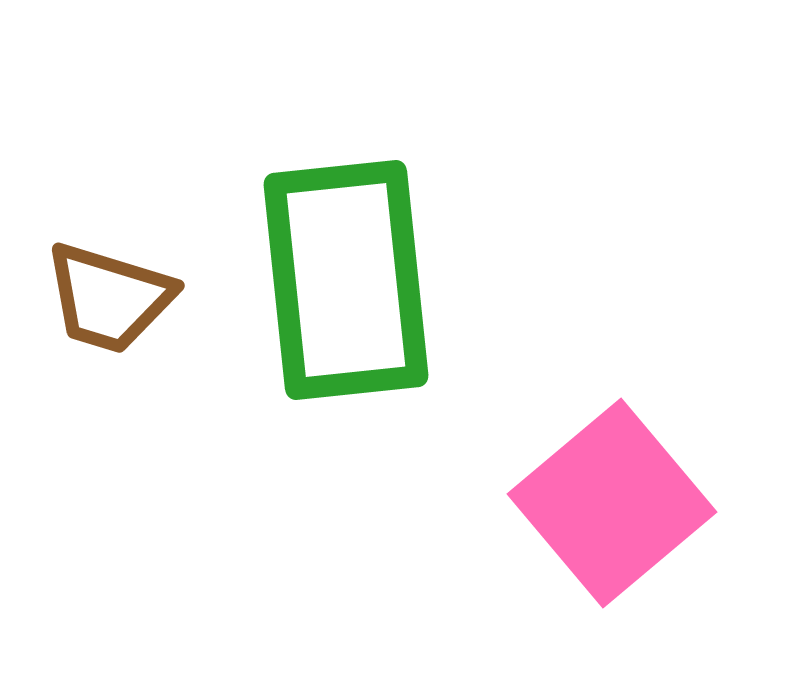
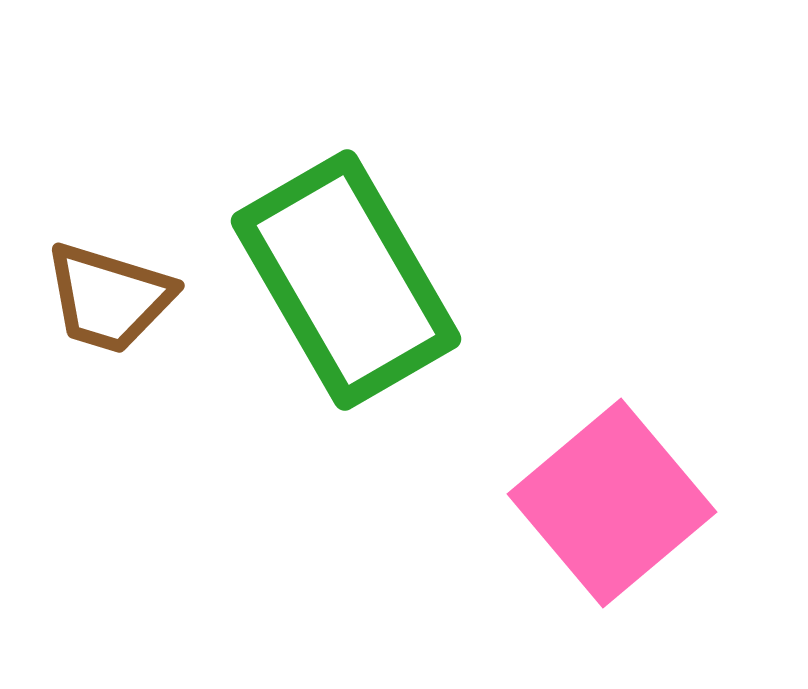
green rectangle: rotated 24 degrees counterclockwise
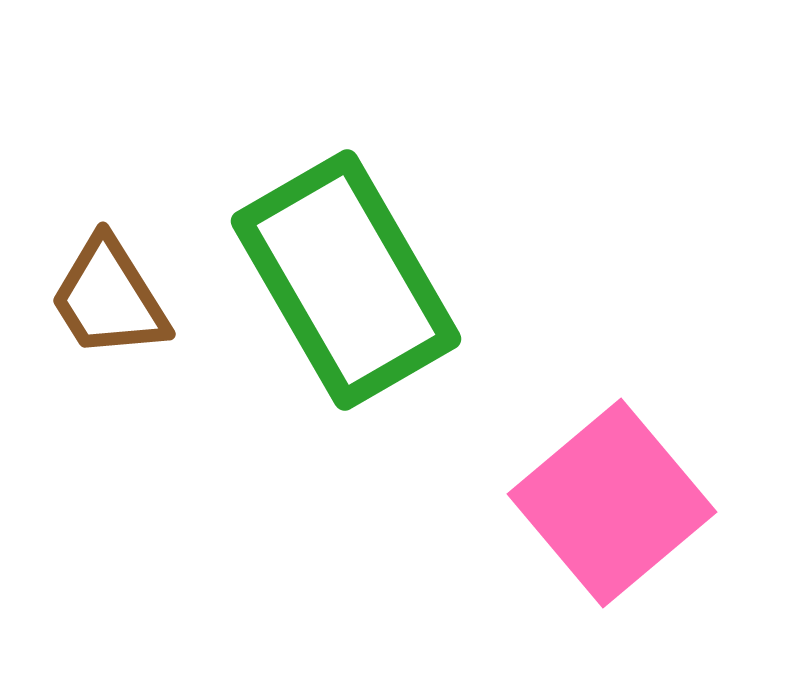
brown trapezoid: rotated 41 degrees clockwise
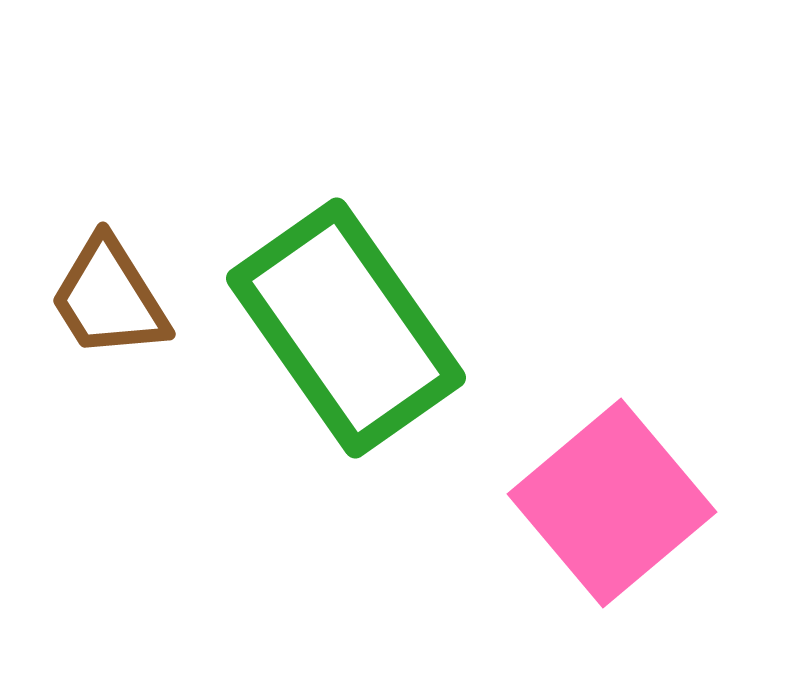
green rectangle: moved 48 px down; rotated 5 degrees counterclockwise
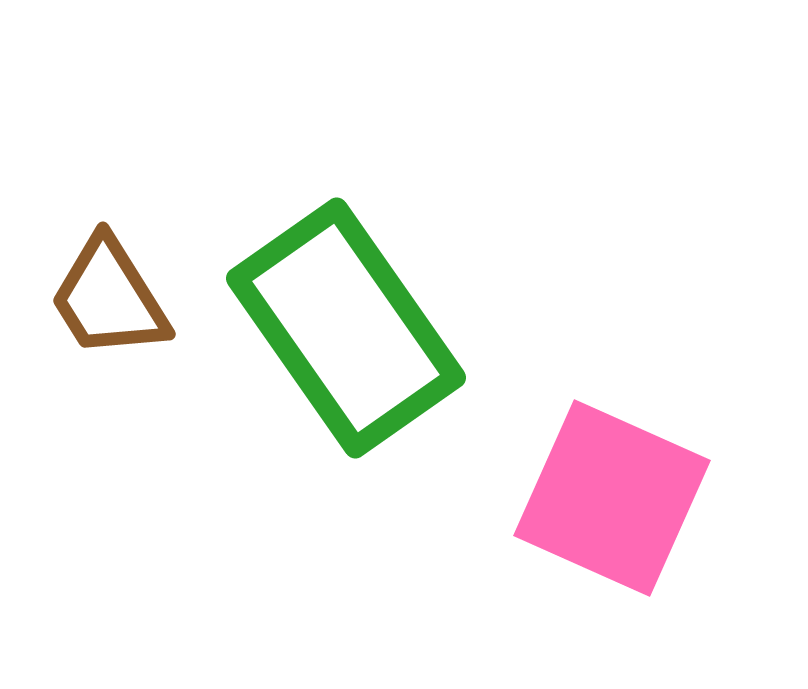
pink square: moved 5 px up; rotated 26 degrees counterclockwise
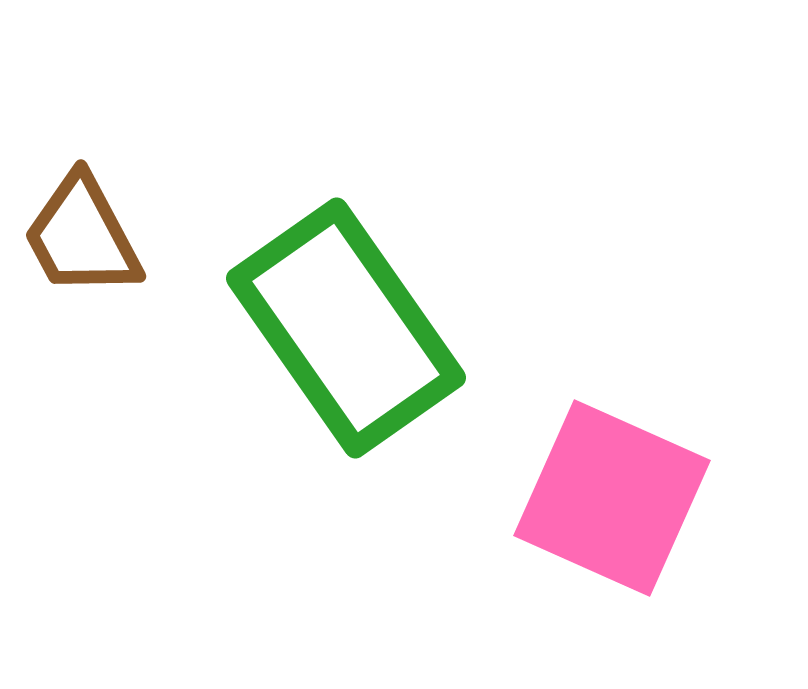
brown trapezoid: moved 27 px left, 62 px up; rotated 4 degrees clockwise
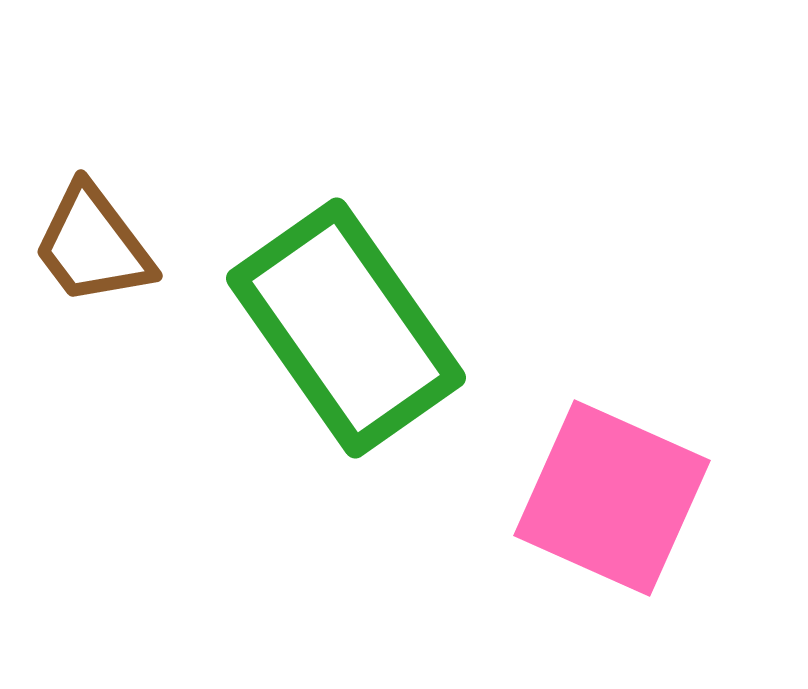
brown trapezoid: moved 11 px right, 9 px down; rotated 9 degrees counterclockwise
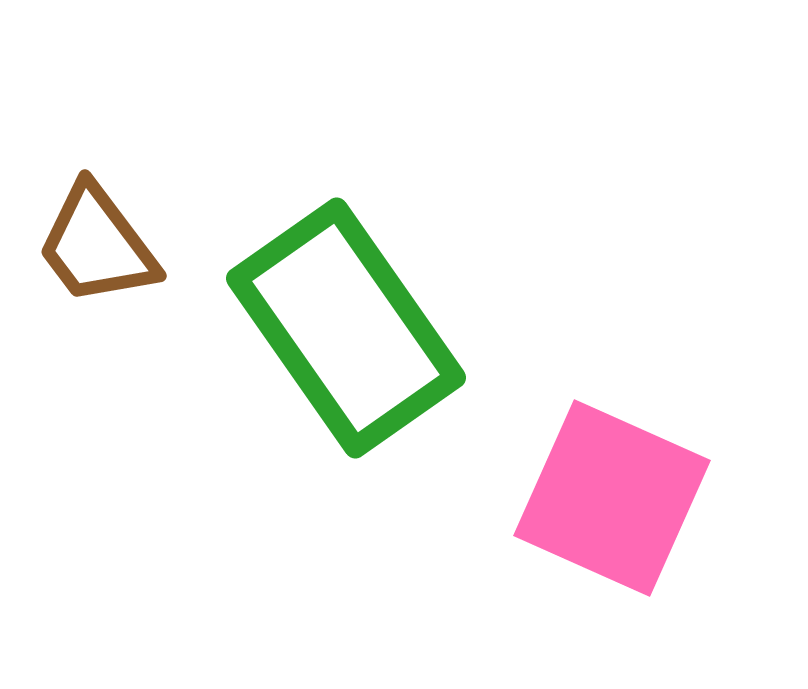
brown trapezoid: moved 4 px right
